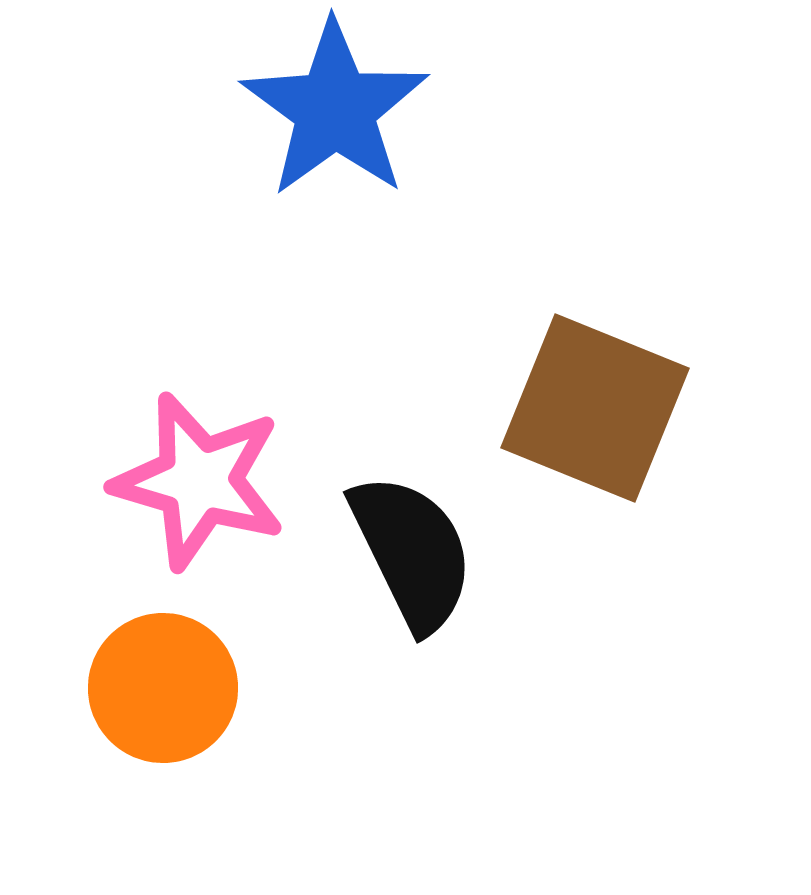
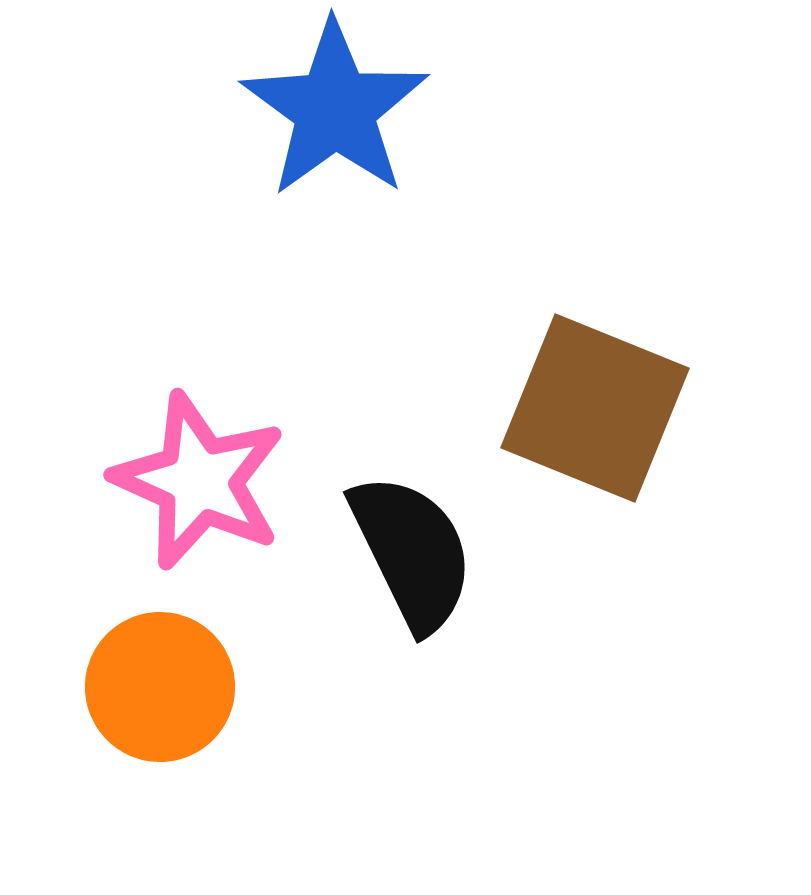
pink star: rotated 8 degrees clockwise
orange circle: moved 3 px left, 1 px up
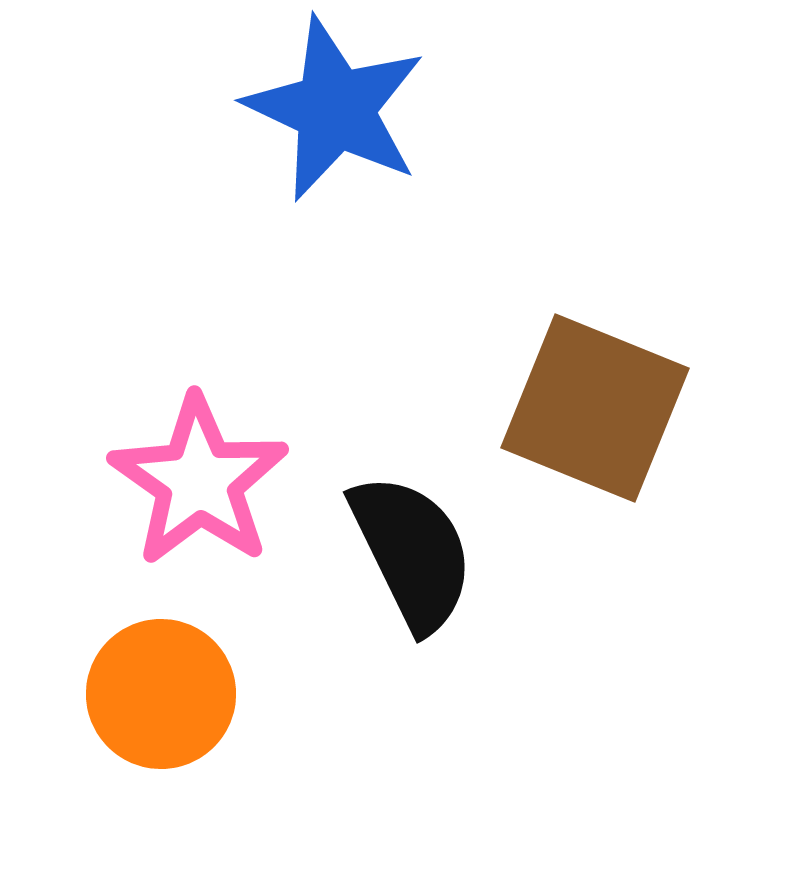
blue star: rotated 11 degrees counterclockwise
pink star: rotated 11 degrees clockwise
orange circle: moved 1 px right, 7 px down
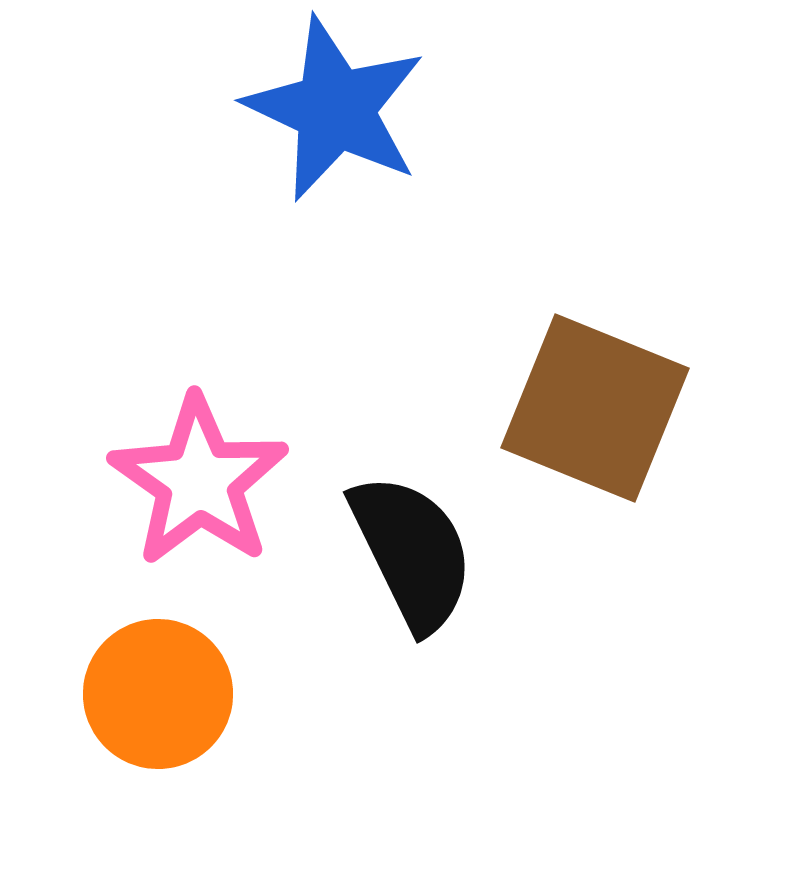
orange circle: moved 3 px left
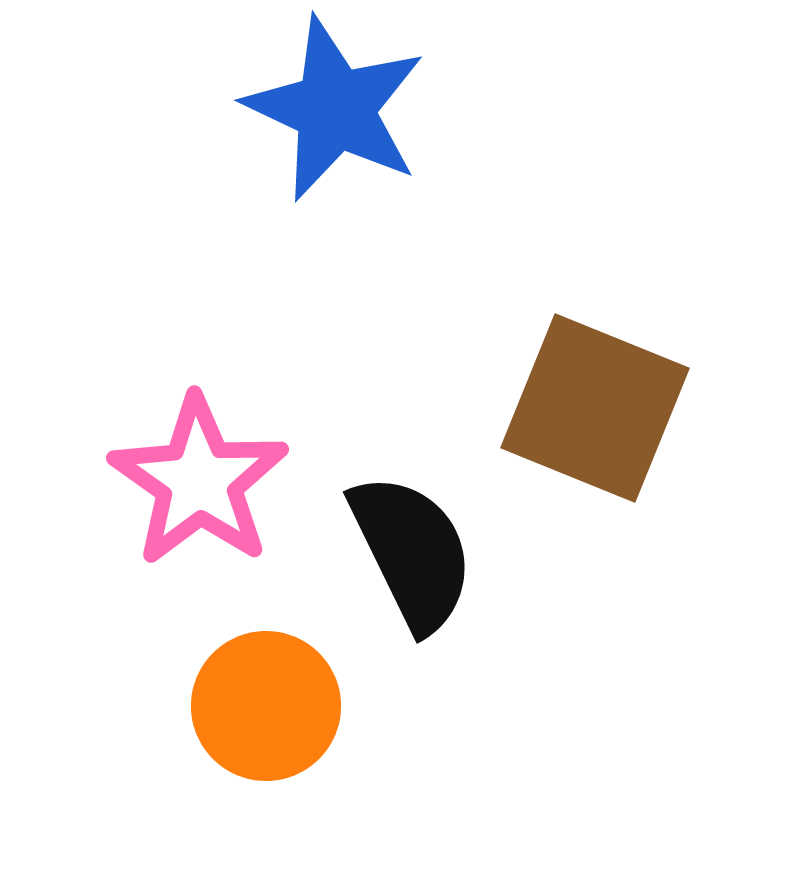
orange circle: moved 108 px right, 12 px down
